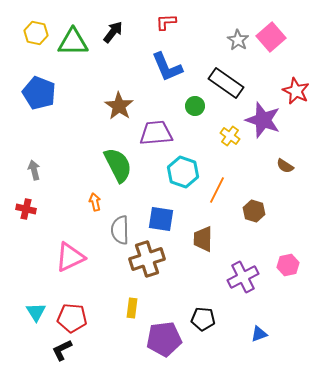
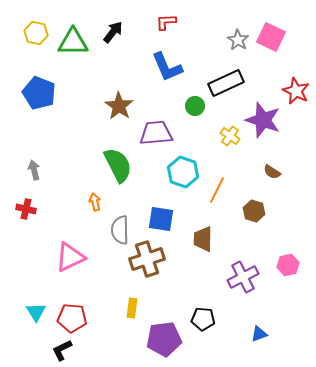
pink square: rotated 24 degrees counterclockwise
black rectangle: rotated 60 degrees counterclockwise
brown semicircle: moved 13 px left, 6 px down
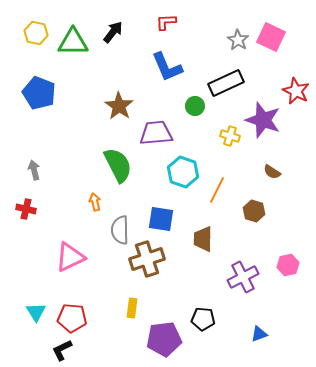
yellow cross: rotated 18 degrees counterclockwise
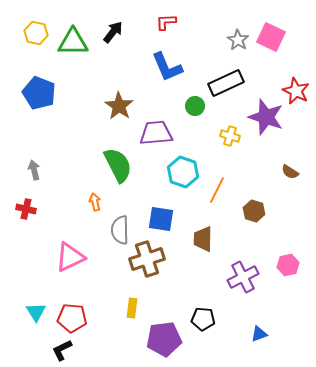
purple star: moved 3 px right, 3 px up
brown semicircle: moved 18 px right
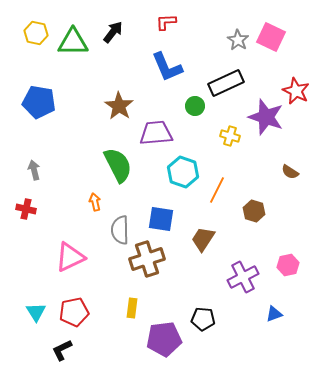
blue pentagon: moved 9 px down; rotated 12 degrees counterclockwise
brown trapezoid: rotated 32 degrees clockwise
red pentagon: moved 2 px right, 6 px up; rotated 16 degrees counterclockwise
blue triangle: moved 15 px right, 20 px up
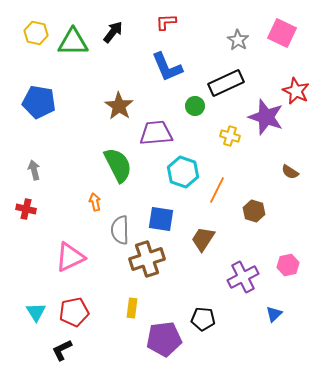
pink square: moved 11 px right, 4 px up
blue triangle: rotated 24 degrees counterclockwise
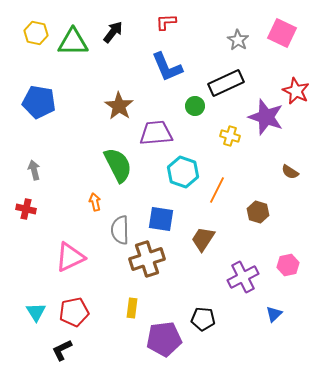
brown hexagon: moved 4 px right, 1 px down
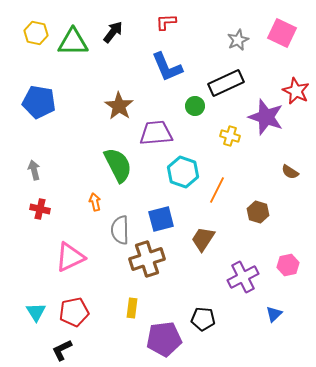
gray star: rotated 15 degrees clockwise
red cross: moved 14 px right
blue square: rotated 24 degrees counterclockwise
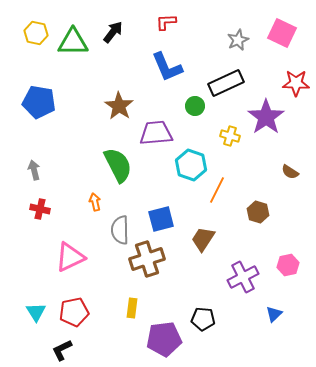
red star: moved 8 px up; rotated 24 degrees counterclockwise
purple star: rotated 18 degrees clockwise
cyan hexagon: moved 8 px right, 7 px up
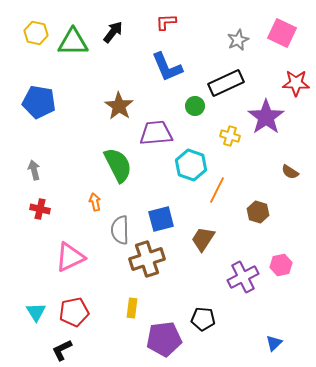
pink hexagon: moved 7 px left
blue triangle: moved 29 px down
